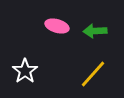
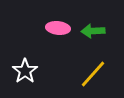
pink ellipse: moved 1 px right, 2 px down; rotated 10 degrees counterclockwise
green arrow: moved 2 px left
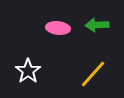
green arrow: moved 4 px right, 6 px up
white star: moved 3 px right
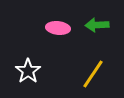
yellow line: rotated 8 degrees counterclockwise
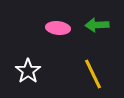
yellow line: rotated 60 degrees counterclockwise
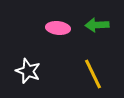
white star: rotated 15 degrees counterclockwise
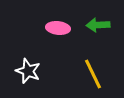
green arrow: moved 1 px right
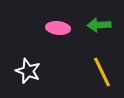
green arrow: moved 1 px right
yellow line: moved 9 px right, 2 px up
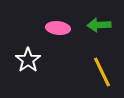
white star: moved 11 px up; rotated 15 degrees clockwise
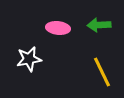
white star: moved 1 px right, 1 px up; rotated 25 degrees clockwise
